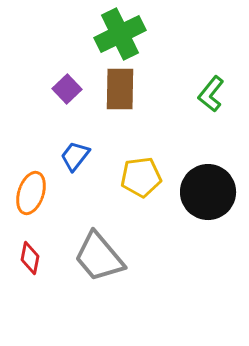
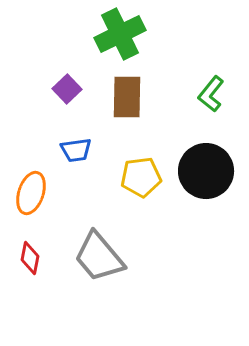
brown rectangle: moved 7 px right, 8 px down
blue trapezoid: moved 1 px right, 6 px up; rotated 136 degrees counterclockwise
black circle: moved 2 px left, 21 px up
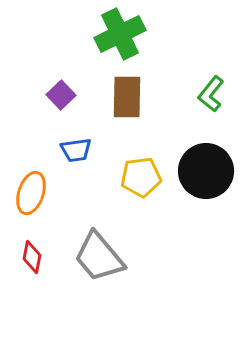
purple square: moved 6 px left, 6 px down
red diamond: moved 2 px right, 1 px up
